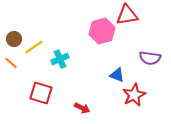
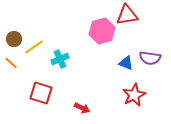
blue triangle: moved 9 px right, 12 px up
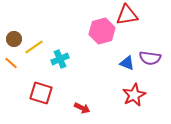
blue triangle: moved 1 px right
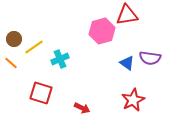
blue triangle: rotated 14 degrees clockwise
red star: moved 1 px left, 5 px down
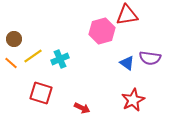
yellow line: moved 1 px left, 9 px down
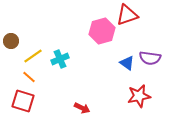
red triangle: rotated 10 degrees counterclockwise
brown circle: moved 3 px left, 2 px down
orange line: moved 18 px right, 14 px down
red square: moved 18 px left, 8 px down
red star: moved 6 px right, 4 px up; rotated 15 degrees clockwise
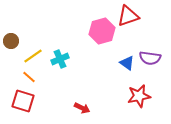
red triangle: moved 1 px right, 1 px down
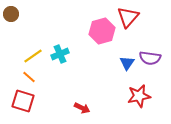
red triangle: moved 1 px down; rotated 30 degrees counterclockwise
brown circle: moved 27 px up
cyan cross: moved 5 px up
blue triangle: rotated 28 degrees clockwise
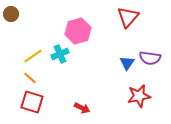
pink hexagon: moved 24 px left
orange line: moved 1 px right, 1 px down
red square: moved 9 px right, 1 px down
